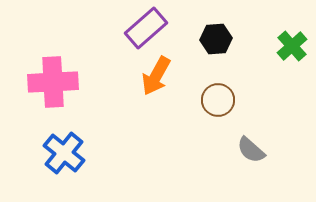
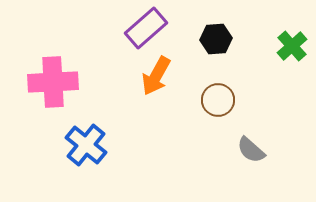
blue cross: moved 22 px right, 8 px up
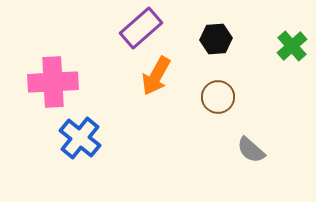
purple rectangle: moved 5 px left
brown circle: moved 3 px up
blue cross: moved 6 px left, 7 px up
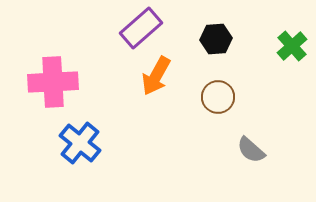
blue cross: moved 5 px down
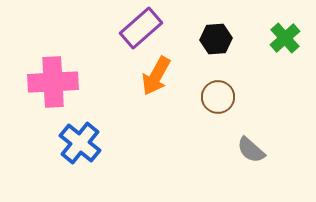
green cross: moved 7 px left, 8 px up
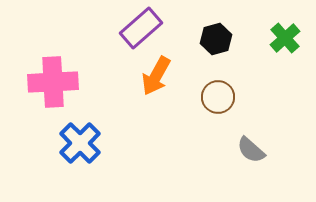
black hexagon: rotated 12 degrees counterclockwise
blue cross: rotated 6 degrees clockwise
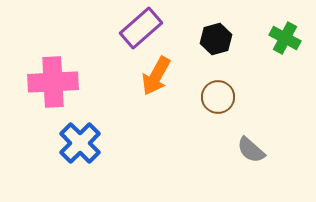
green cross: rotated 20 degrees counterclockwise
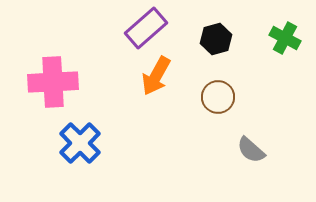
purple rectangle: moved 5 px right
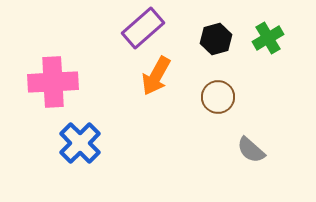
purple rectangle: moved 3 px left
green cross: moved 17 px left; rotated 32 degrees clockwise
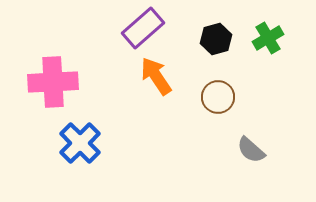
orange arrow: rotated 117 degrees clockwise
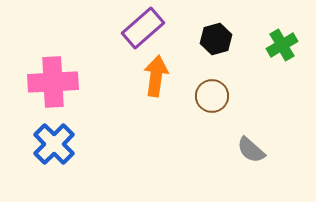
green cross: moved 14 px right, 7 px down
orange arrow: rotated 42 degrees clockwise
brown circle: moved 6 px left, 1 px up
blue cross: moved 26 px left, 1 px down
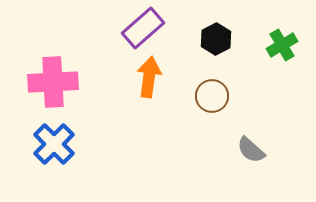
black hexagon: rotated 12 degrees counterclockwise
orange arrow: moved 7 px left, 1 px down
